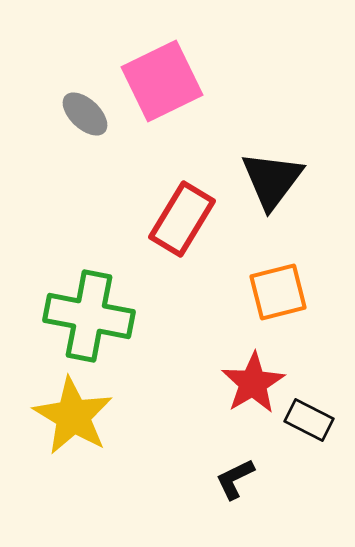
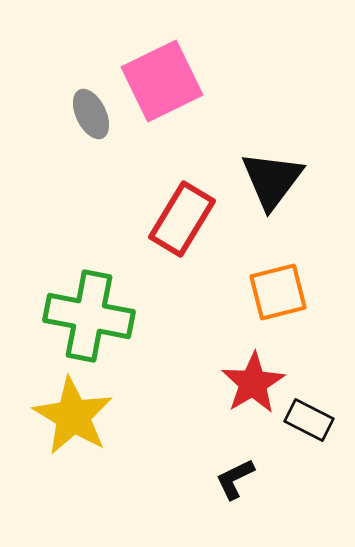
gray ellipse: moved 6 px right; rotated 21 degrees clockwise
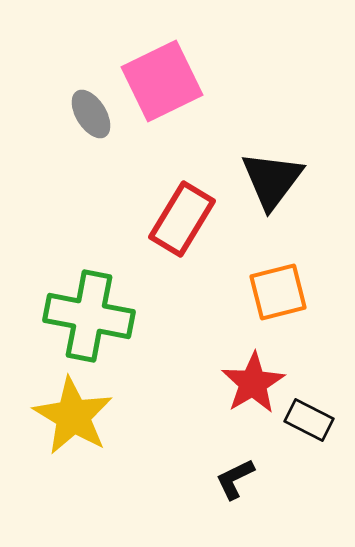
gray ellipse: rotated 6 degrees counterclockwise
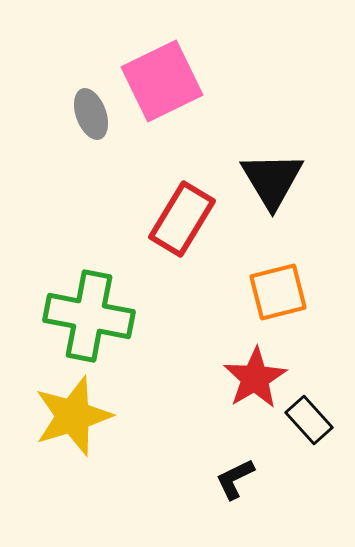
gray ellipse: rotated 12 degrees clockwise
black triangle: rotated 8 degrees counterclockwise
red star: moved 2 px right, 5 px up
yellow star: rotated 24 degrees clockwise
black rectangle: rotated 21 degrees clockwise
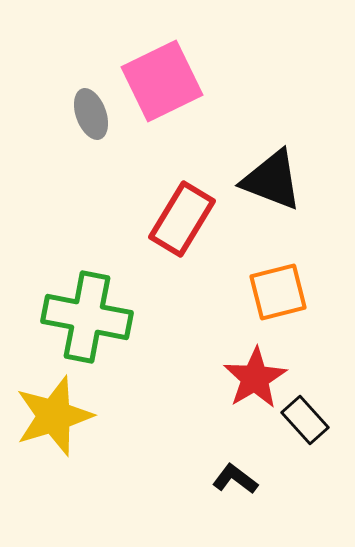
black triangle: rotated 38 degrees counterclockwise
green cross: moved 2 px left, 1 px down
yellow star: moved 19 px left
black rectangle: moved 4 px left
black L-shape: rotated 63 degrees clockwise
